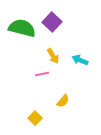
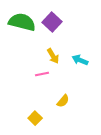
green semicircle: moved 6 px up
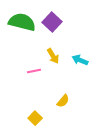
pink line: moved 8 px left, 3 px up
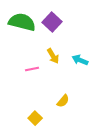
pink line: moved 2 px left, 2 px up
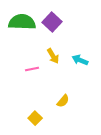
green semicircle: rotated 12 degrees counterclockwise
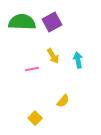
purple square: rotated 18 degrees clockwise
cyan arrow: moved 2 px left; rotated 56 degrees clockwise
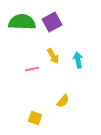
yellow square: rotated 24 degrees counterclockwise
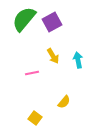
green semicircle: moved 2 px right, 3 px up; rotated 52 degrees counterclockwise
pink line: moved 4 px down
yellow semicircle: moved 1 px right, 1 px down
yellow square: rotated 16 degrees clockwise
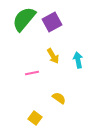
yellow semicircle: moved 5 px left, 4 px up; rotated 96 degrees counterclockwise
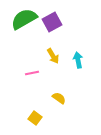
green semicircle: rotated 20 degrees clockwise
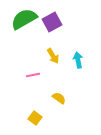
pink line: moved 1 px right, 2 px down
